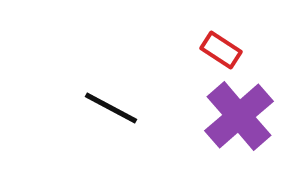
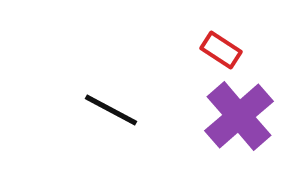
black line: moved 2 px down
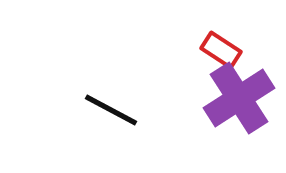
purple cross: moved 18 px up; rotated 8 degrees clockwise
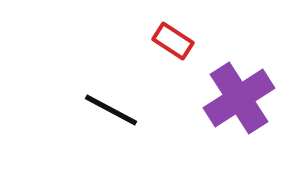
red rectangle: moved 48 px left, 9 px up
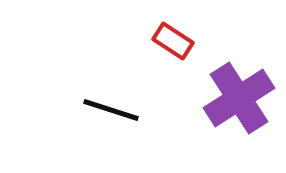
black line: rotated 10 degrees counterclockwise
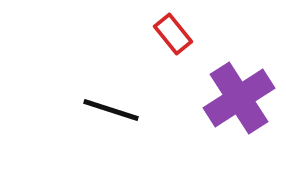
red rectangle: moved 7 px up; rotated 18 degrees clockwise
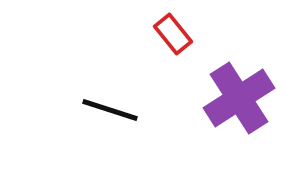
black line: moved 1 px left
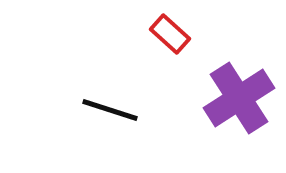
red rectangle: moved 3 px left; rotated 9 degrees counterclockwise
